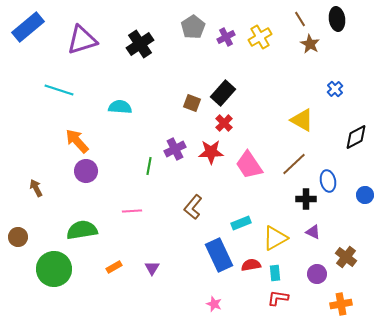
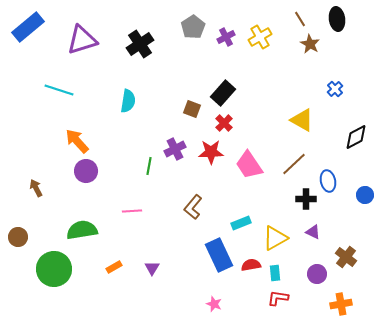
brown square at (192, 103): moved 6 px down
cyan semicircle at (120, 107): moved 8 px right, 6 px up; rotated 95 degrees clockwise
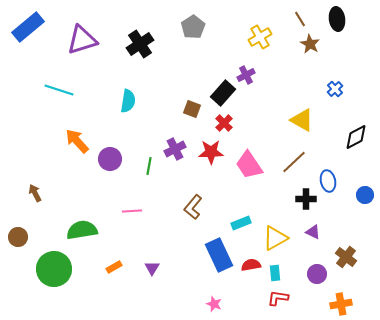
purple cross at (226, 37): moved 20 px right, 38 px down
brown line at (294, 164): moved 2 px up
purple circle at (86, 171): moved 24 px right, 12 px up
brown arrow at (36, 188): moved 1 px left, 5 px down
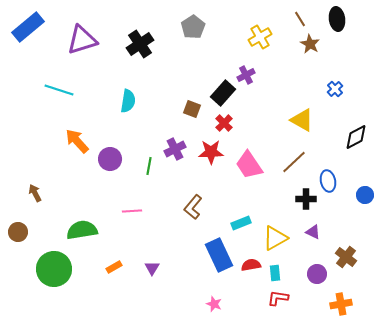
brown circle at (18, 237): moved 5 px up
